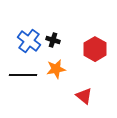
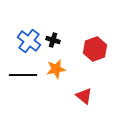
red hexagon: rotated 10 degrees clockwise
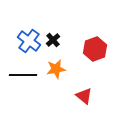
black cross: rotated 32 degrees clockwise
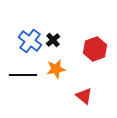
blue cross: moved 1 px right
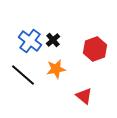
black line: rotated 40 degrees clockwise
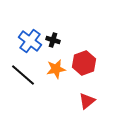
black cross: rotated 32 degrees counterclockwise
red hexagon: moved 11 px left, 14 px down
red triangle: moved 3 px right, 5 px down; rotated 42 degrees clockwise
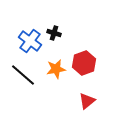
black cross: moved 1 px right, 7 px up
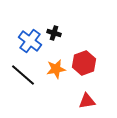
red triangle: rotated 30 degrees clockwise
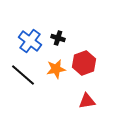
black cross: moved 4 px right, 5 px down
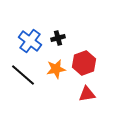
black cross: rotated 32 degrees counterclockwise
red triangle: moved 7 px up
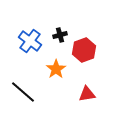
black cross: moved 2 px right, 3 px up
red hexagon: moved 13 px up
orange star: rotated 24 degrees counterclockwise
black line: moved 17 px down
